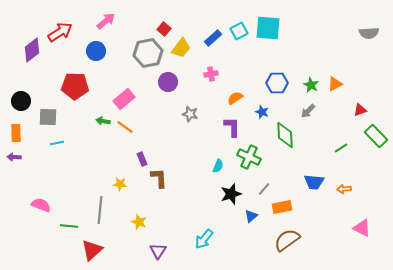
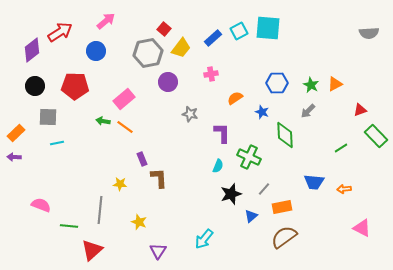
black circle at (21, 101): moved 14 px right, 15 px up
purple L-shape at (232, 127): moved 10 px left, 6 px down
orange rectangle at (16, 133): rotated 48 degrees clockwise
brown semicircle at (287, 240): moved 3 px left, 3 px up
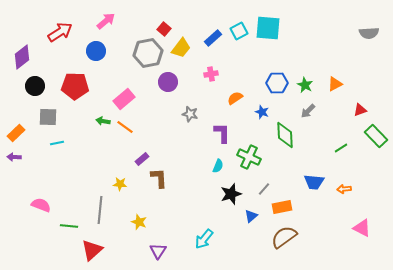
purple diamond at (32, 50): moved 10 px left, 7 px down
green star at (311, 85): moved 6 px left
purple rectangle at (142, 159): rotated 72 degrees clockwise
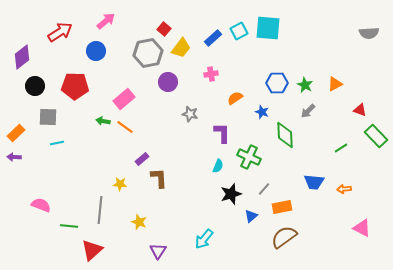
red triangle at (360, 110): rotated 40 degrees clockwise
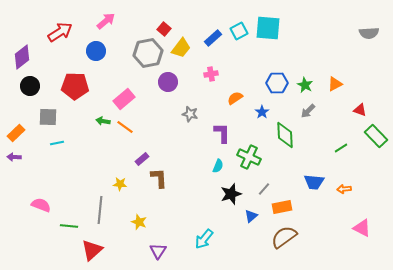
black circle at (35, 86): moved 5 px left
blue star at (262, 112): rotated 16 degrees clockwise
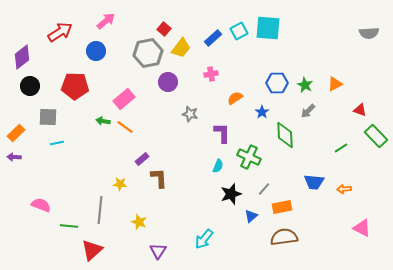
brown semicircle at (284, 237): rotated 28 degrees clockwise
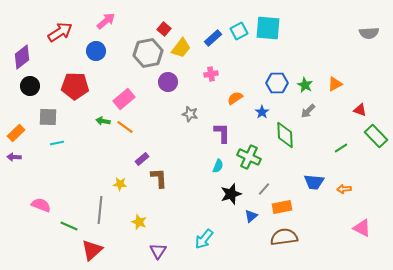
green line at (69, 226): rotated 18 degrees clockwise
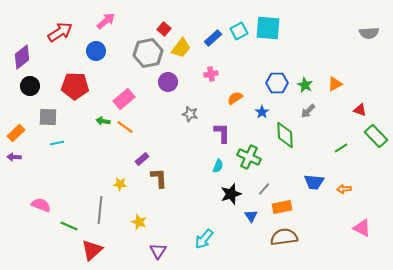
blue triangle at (251, 216): rotated 24 degrees counterclockwise
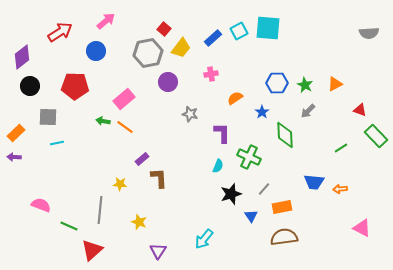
orange arrow at (344, 189): moved 4 px left
